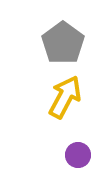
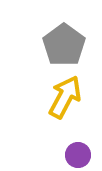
gray pentagon: moved 1 px right, 2 px down
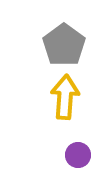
yellow arrow: rotated 24 degrees counterclockwise
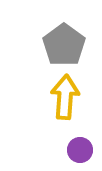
purple circle: moved 2 px right, 5 px up
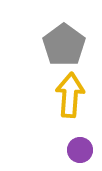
yellow arrow: moved 5 px right, 2 px up
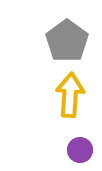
gray pentagon: moved 3 px right, 4 px up
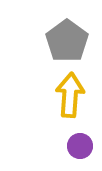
purple circle: moved 4 px up
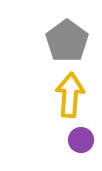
purple circle: moved 1 px right, 6 px up
